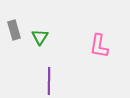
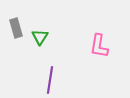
gray rectangle: moved 2 px right, 2 px up
purple line: moved 1 px right, 1 px up; rotated 8 degrees clockwise
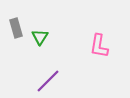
purple line: moved 2 px left, 1 px down; rotated 36 degrees clockwise
